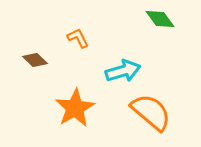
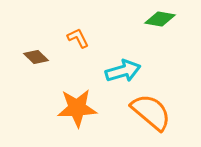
green diamond: rotated 44 degrees counterclockwise
brown diamond: moved 1 px right, 3 px up
orange star: moved 2 px right; rotated 27 degrees clockwise
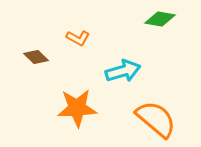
orange L-shape: rotated 145 degrees clockwise
orange semicircle: moved 5 px right, 7 px down
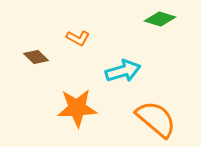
green diamond: rotated 8 degrees clockwise
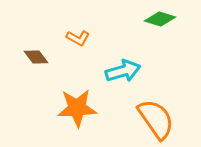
brown diamond: rotated 10 degrees clockwise
orange semicircle: rotated 15 degrees clockwise
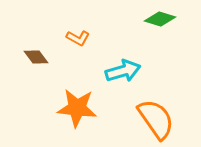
orange star: rotated 9 degrees clockwise
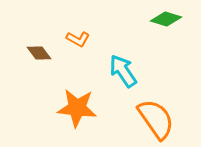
green diamond: moved 6 px right
orange L-shape: moved 1 px down
brown diamond: moved 3 px right, 4 px up
cyan arrow: rotated 108 degrees counterclockwise
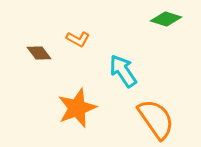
orange star: rotated 27 degrees counterclockwise
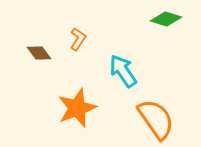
orange L-shape: rotated 85 degrees counterclockwise
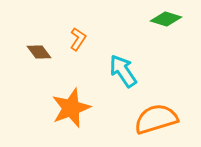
brown diamond: moved 1 px up
orange star: moved 6 px left
orange semicircle: rotated 72 degrees counterclockwise
